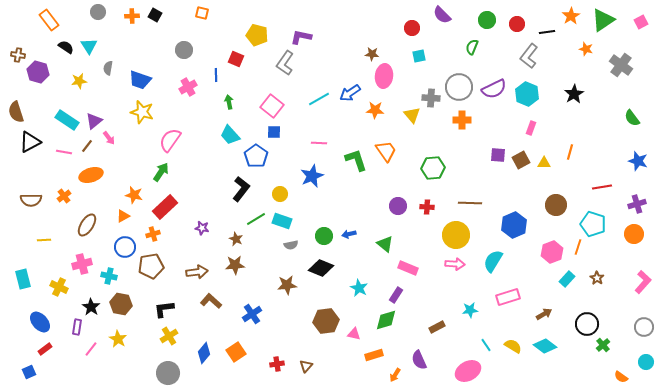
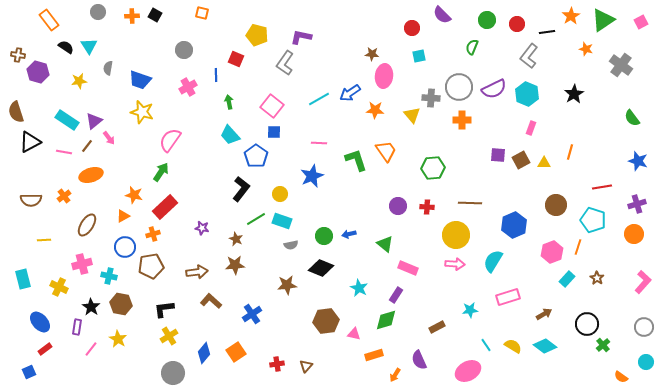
cyan pentagon at (593, 224): moved 4 px up
gray circle at (168, 373): moved 5 px right
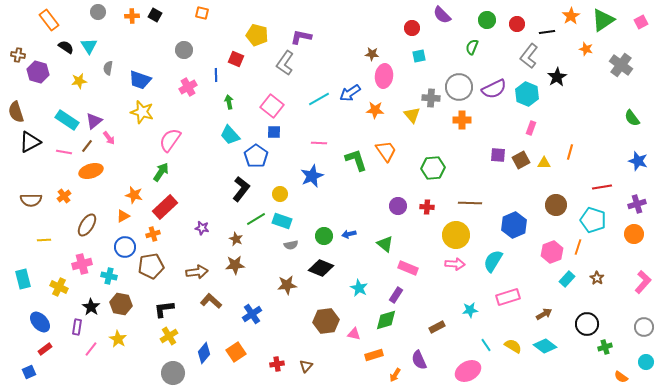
black star at (574, 94): moved 17 px left, 17 px up
orange ellipse at (91, 175): moved 4 px up
green cross at (603, 345): moved 2 px right, 2 px down; rotated 24 degrees clockwise
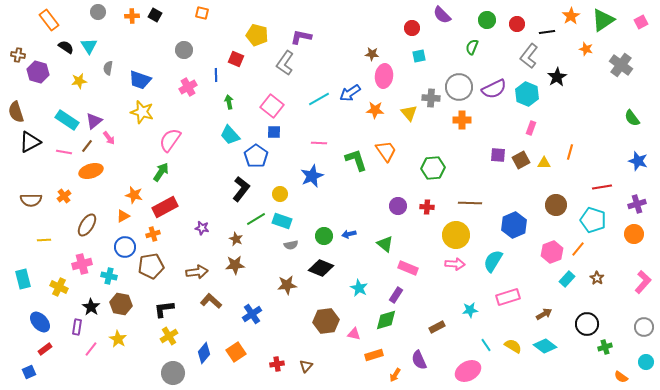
yellow triangle at (412, 115): moved 3 px left, 2 px up
red rectangle at (165, 207): rotated 15 degrees clockwise
orange line at (578, 247): moved 2 px down; rotated 21 degrees clockwise
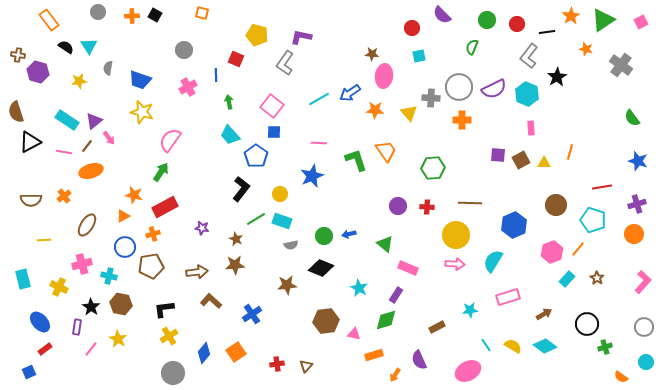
pink rectangle at (531, 128): rotated 24 degrees counterclockwise
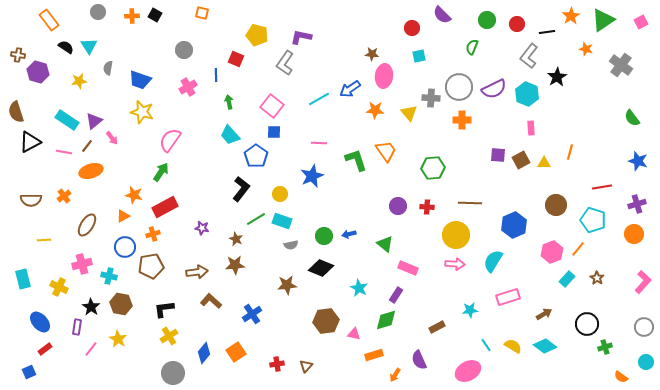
blue arrow at (350, 93): moved 4 px up
pink arrow at (109, 138): moved 3 px right
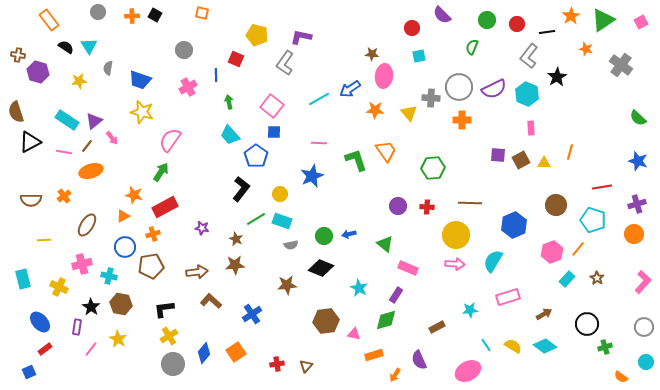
green semicircle at (632, 118): moved 6 px right; rotated 12 degrees counterclockwise
gray circle at (173, 373): moved 9 px up
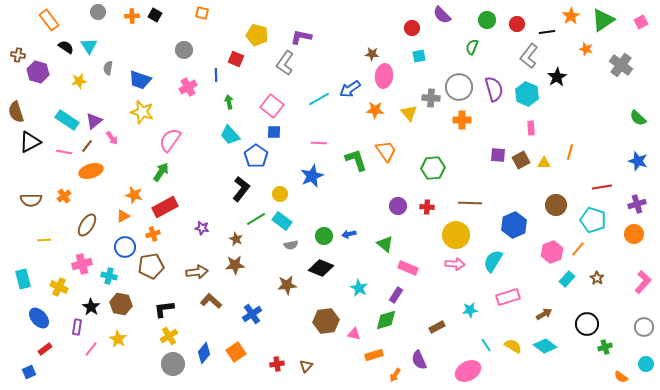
purple semicircle at (494, 89): rotated 80 degrees counterclockwise
cyan rectangle at (282, 221): rotated 18 degrees clockwise
blue ellipse at (40, 322): moved 1 px left, 4 px up
cyan circle at (646, 362): moved 2 px down
